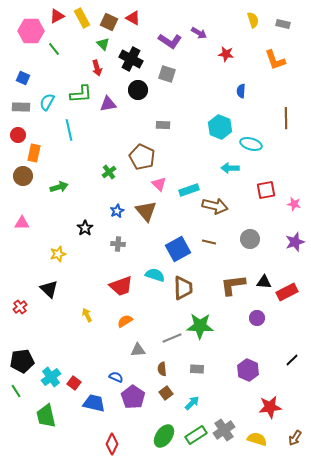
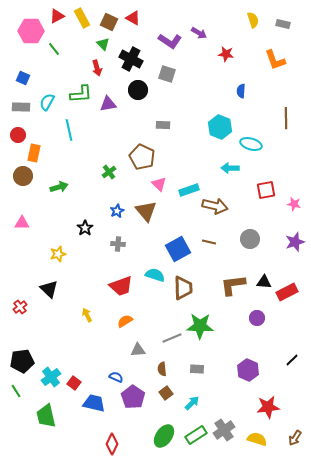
red star at (270, 407): moved 2 px left
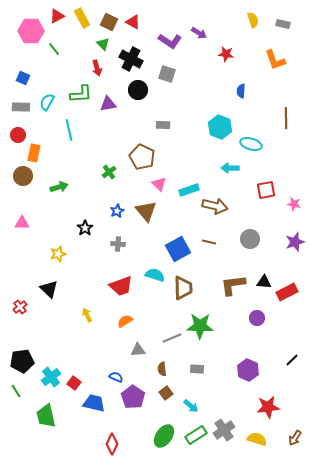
red triangle at (133, 18): moved 4 px down
cyan arrow at (192, 403): moved 1 px left, 3 px down; rotated 84 degrees clockwise
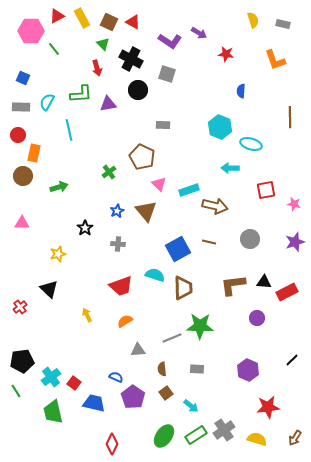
brown line at (286, 118): moved 4 px right, 1 px up
green trapezoid at (46, 416): moved 7 px right, 4 px up
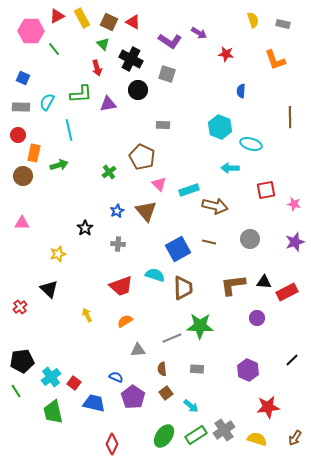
green arrow at (59, 187): moved 22 px up
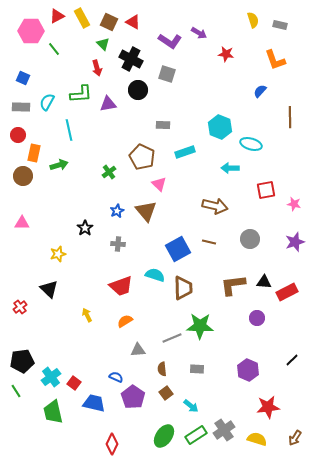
gray rectangle at (283, 24): moved 3 px left, 1 px down
blue semicircle at (241, 91): moved 19 px right; rotated 40 degrees clockwise
cyan rectangle at (189, 190): moved 4 px left, 38 px up
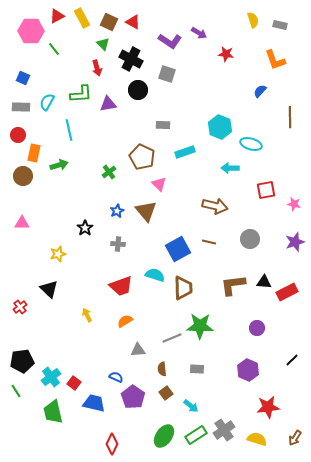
purple circle at (257, 318): moved 10 px down
